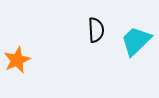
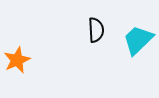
cyan trapezoid: moved 2 px right, 1 px up
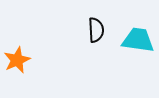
cyan trapezoid: rotated 52 degrees clockwise
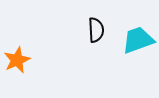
cyan trapezoid: rotated 28 degrees counterclockwise
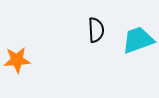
orange star: rotated 20 degrees clockwise
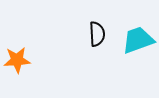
black semicircle: moved 1 px right, 4 px down
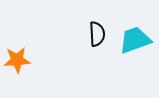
cyan trapezoid: moved 3 px left
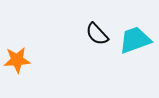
black semicircle: rotated 140 degrees clockwise
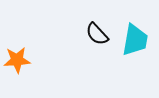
cyan trapezoid: rotated 120 degrees clockwise
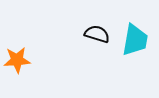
black semicircle: rotated 150 degrees clockwise
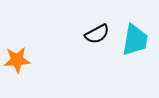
black semicircle: rotated 135 degrees clockwise
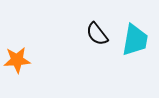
black semicircle: rotated 80 degrees clockwise
